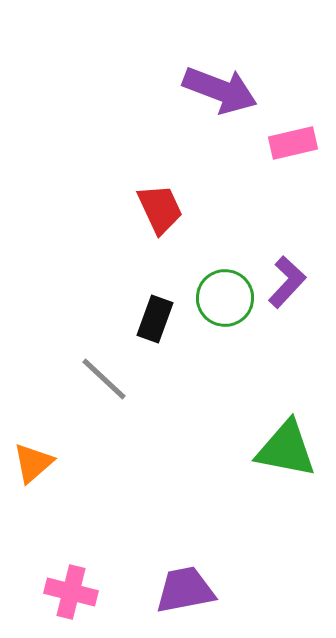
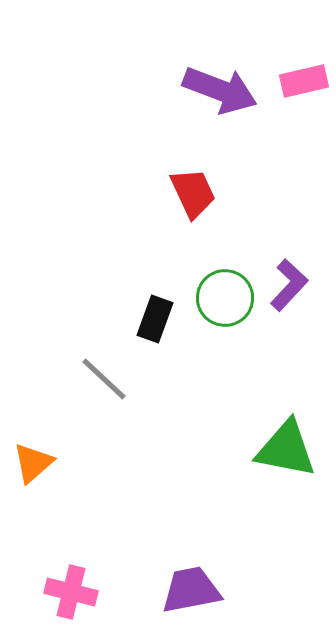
pink rectangle: moved 11 px right, 62 px up
red trapezoid: moved 33 px right, 16 px up
purple L-shape: moved 2 px right, 3 px down
purple trapezoid: moved 6 px right
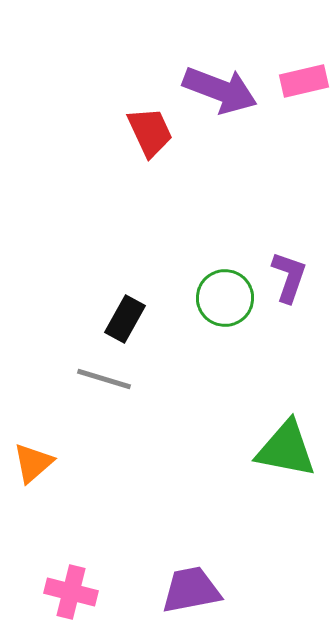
red trapezoid: moved 43 px left, 61 px up
purple L-shape: moved 8 px up; rotated 24 degrees counterclockwise
black rectangle: moved 30 px left; rotated 9 degrees clockwise
gray line: rotated 26 degrees counterclockwise
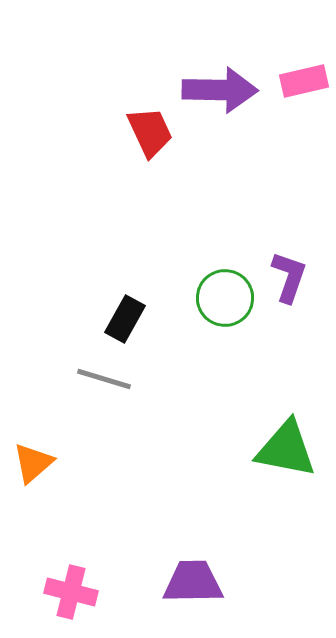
purple arrow: rotated 20 degrees counterclockwise
purple trapezoid: moved 2 px right, 8 px up; rotated 10 degrees clockwise
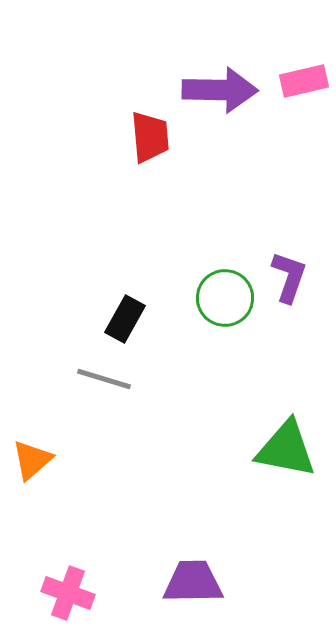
red trapezoid: moved 5 px down; rotated 20 degrees clockwise
orange triangle: moved 1 px left, 3 px up
pink cross: moved 3 px left, 1 px down; rotated 6 degrees clockwise
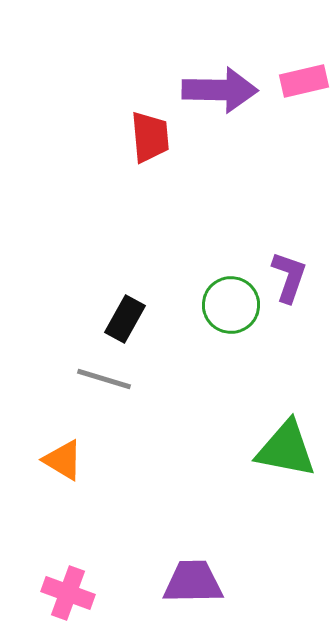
green circle: moved 6 px right, 7 px down
orange triangle: moved 31 px right; rotated 48 degrees counterclockwise
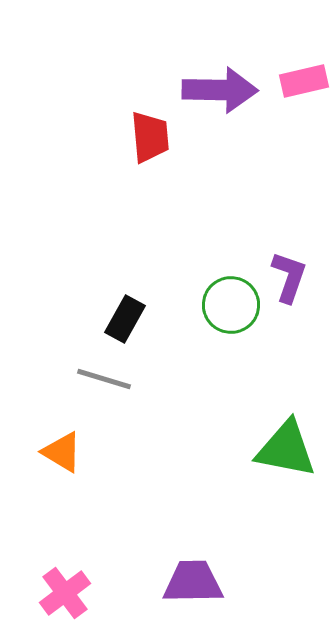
orange triangle: moved 1 px left, 8 px up
pink cross: moved 3 px left; rotated 33 degrees clockwise
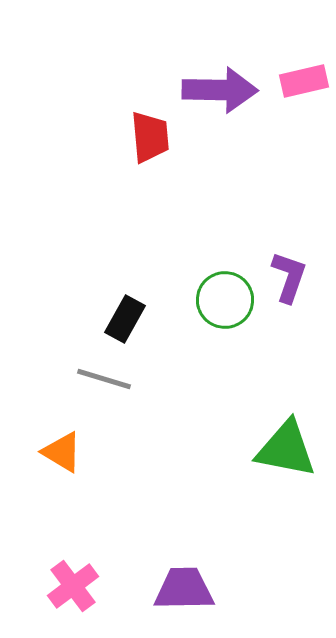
green circle: moved 6 px left, 5 px up
purple trapezoid: moved 9 px left, 7 px down
pink cross: moved 8 px right, 7 px up
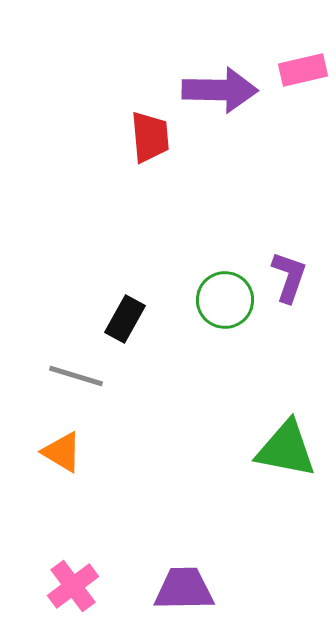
pink rectangle: moved 1 px left, 11 px up
gray line: moved 28 px left, 3 px up
